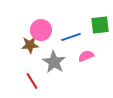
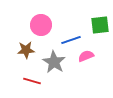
pink circle: moved 5 px up
blue line: moved 3 px down
brown star: moved 4 px left, 5 px down
red line: rotated 42 degrees counterclockwise
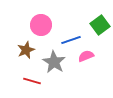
green square: rotated 30 degrees counterclockwise
brown star: rotated 18 degrees counterclockwise
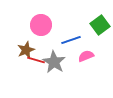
red line: moved 4 px right, 21 px up
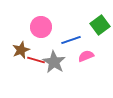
pink circle: moved 2 px down
brown star: moved 5 px left
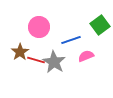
pink circle: moved 2 px left
brown star: moved 1 px left, 2 px down; rotated 12 degrees counterclockwise
